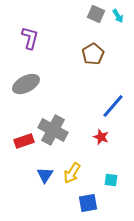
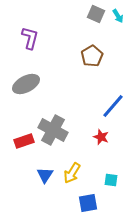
brown pentagon: moved 1 px left, 2 px down
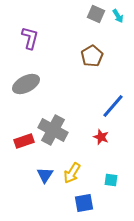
blue square: moved 4 px left
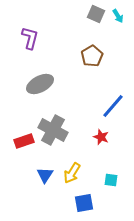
gray ellipse: moved 14 px right
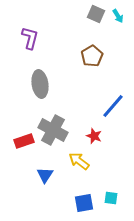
gray ellipse: rotated 72 degrees counterclockwise
red star: moved 7 px left, 1 px up
yellow arrow: moved 7 px right, 12 px up; rotated 95 degrees clockwise
cyan square: moved 18 px down
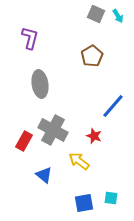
red rectangle: rotated 42 degrees counterclockwise
blue triangle: moved 1 px left; rotated 24 degrees counterclockwise
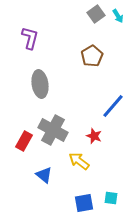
gray square: rotated 30 degrees clockwise
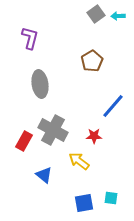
cyan arrow: rotated 120 degrees clockwise
brown pentagon: moved 5 px down
red star: rotated 21 degrees counterclockwise
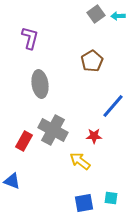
yellow arrow: moved 1 px right
blue triangle: moved 32 px left, 6 px down; rotated 18 degrees counterclockwise
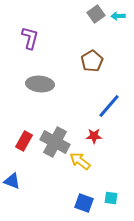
gray ellipse: rotated 76 degrees counterclockwise
blue line: moved 4 px left
gray cross: moved 2 px right, 12 px down
blue square: rotated 30 degrees clockwise
